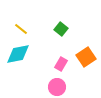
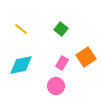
cyan diamond: moved 3 px right, 11 px down
pink rectangle: moved 1 px right, 1 px up
pink circle: moved 1 px left, 1 px up
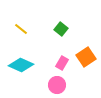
cyan diamond: rotated 35 degrees clockwise
pink circle: moved 1 px right, 1 px up
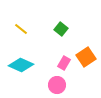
pink rectangle: moved 2 px right
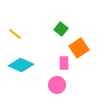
yellow line: moved 6 px left, 5 px down
orange square: moved 7 px left, 9 px up
pink rectangle: rotated 32 degrees counterclockwise
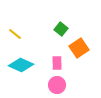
pink rectangle: moved 7 px left
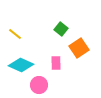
pink rectangle: moved 1 px left
pink circle: moved 18 px left
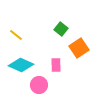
yellow line: moved 1 px right, 1 px down
pink rectangle: moved 2 px down
